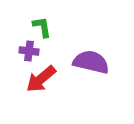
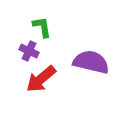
purple cross: rotated 18 degrees clockwise
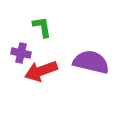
purple cross: moved 8 px left, 2 px down; rotated 12 degrees counterclockwise
red arrow: moved 8 px up; rotated 20 degrees clockwise
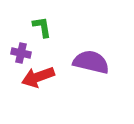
red arrow: moved 3 px left, 6 px down
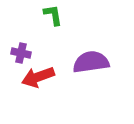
green L-shape: moved 11 px right, 12 px up
purple semicircle: rotated 21 degrees counterclockwise
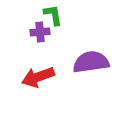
purple cross: moved 19 px right, 21 px up; rotated 18 degrees counterclockwise
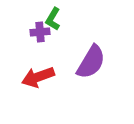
green L-shape: moved 4 px down; rotated 140 degrees counterclockwise
purple semicircle: rotated 129 degrees clockwise
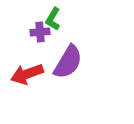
purple semicircle: moved 23 px left
red arrow: moved 11 px left, 3 px up
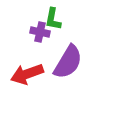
green L-shape: rotated 20 degrees counterclockwise
purple cross: rotated 18 degrees clockwise
